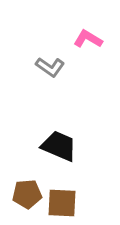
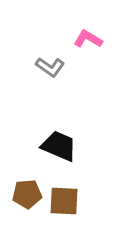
brown square: moved 2 px right, 2 px up
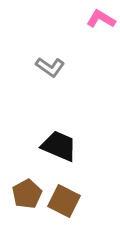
pink L-shape: moved 13 px right, 20 px up
brown pentagon: rotated 24 degrees counterclockwise
brown square: rotated 24 degrees clockwise
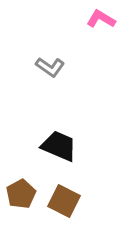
brown pentagon: moved 6 px left
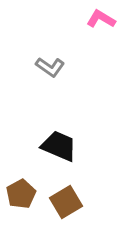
brown square: moved 2 px right, 1 px down; rotated 32 degrees clockwise
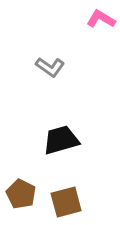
black trapezoid: moved 2 px right, 6 px up; rotated 39 degrees counterclockwise
brown pentagon: rotated 16 degrees counterclockwise
brown square: rotated 16 degrees clockwise
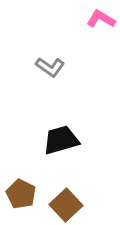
brown square: moved 3 px down; rotated 28 degrees counterclockwise
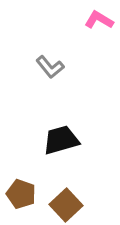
pink L-shape: moved 2 px left, 1 px down
gray L-shape: rotated 16 degrees clockwise
brown pentagon: rotated 8 degrees counterclockwise
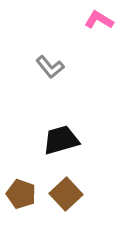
brown square: moved 11 px up
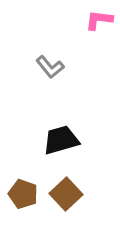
pink L-shape: rotated 24 degrees counterclockwise
brown pentagon: moved 2 px right
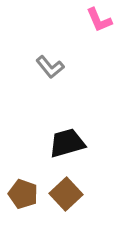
pink L-shape: rotated 120 degrees counterclockwise
black trapezoid: moved 6 px right, 3 px down
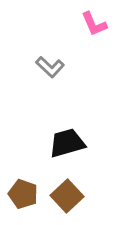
pink L-shape: moved 5 px left, 4 px down
gray L-shape: rotated 8 degrees counterclockwise
brown square: moved 1 px right, 2 px down
